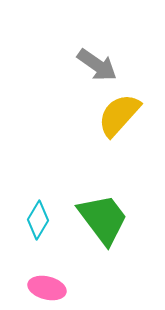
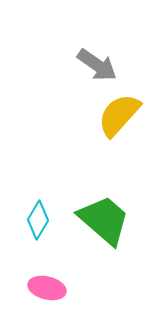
green trapezoid: moved 1 px right, 1 px down; rotated 12 degrees counterclockwise
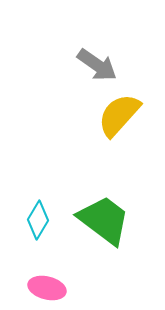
green trapezoid: rotated 4 degrees counterclockwise
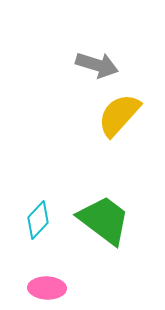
gray arrow: rotated 18 degrees counterclockwise
cyan diamond: rotated 12 degrees clockwise
pink ellipse: rotated 12 degrees counterclockwise
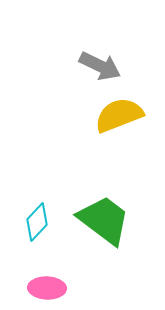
gray arrow: moved 3 px right, 1 px down; rotated 9 degrees clockwise
yellow semicircle: rotated 27 degrees clockwise
cyan diamond: moved 1 px left, 2 px down
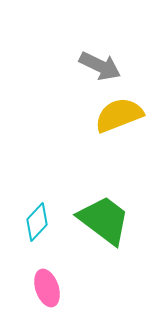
pink ellipse: rotated 69 degrees clockwise
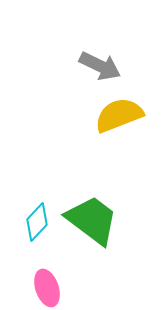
green trapezoid: moved 12 px left
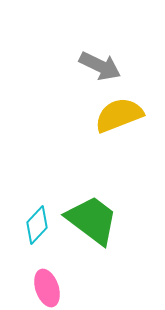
cyan diamond: moved 3 px down
